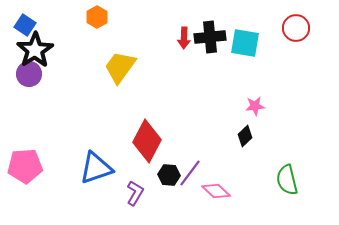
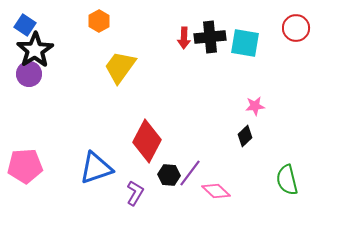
orange hexagon: moved 2 px right, 4 px down
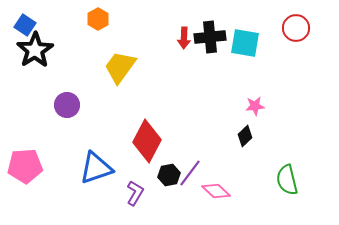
orange hexagon: moved 1 px left, 2 px up
purple circle: moved 38 px right, 31 px down
black hexagon: rotated 15 degrees counterclockwise
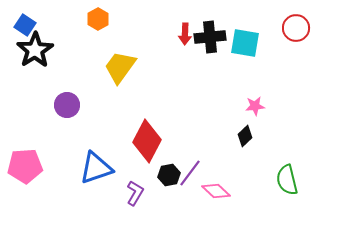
red arrow: moved 1 px right, 4 px up
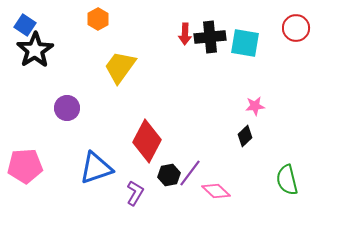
purple circle: moved 3 px down
